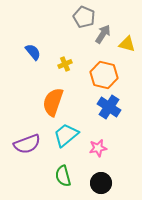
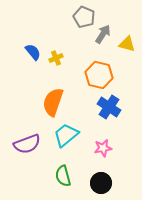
yellow cross: moved 9 px left, 6 px up
orange hexagon: moved 5 px left
pink star: moved 5 px right
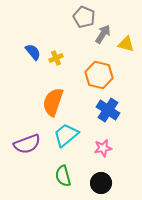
yellow triangle: moved 1 px left
blue cross: moved 1 px left, 3 px down
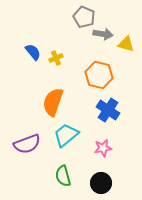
gray arrow: rotated 66 degrees clockwise
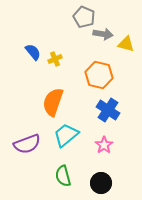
yellow cross: moved 1 px left, 1 px down
pink star: moved 1 px right, 3 px up; rotated 24 degrees counterclockwise
